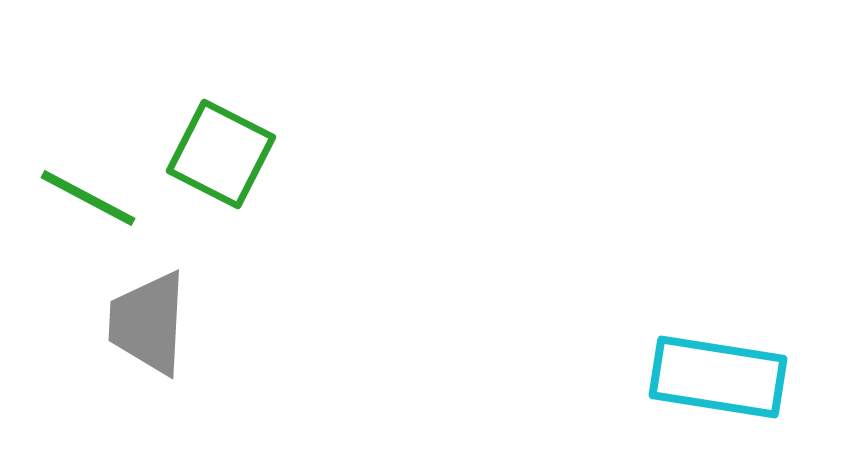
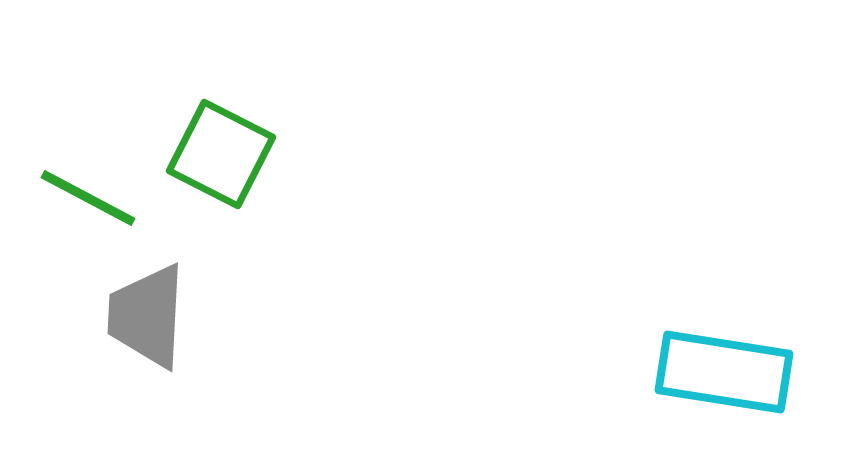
gray trapezoid: moved 1 px left, 7 px up
cyan rectangle: moved 6 px right, 5 px up
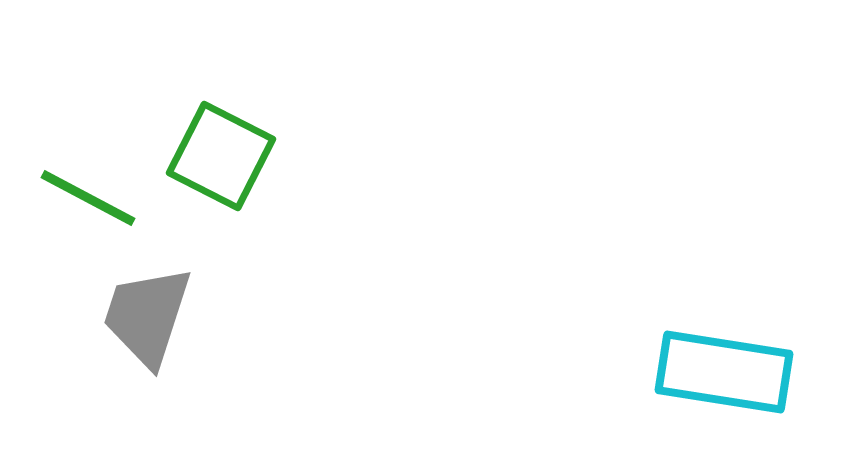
green square: moved 2 px down
gray trapezoid: rotated 15 degrees clockwise
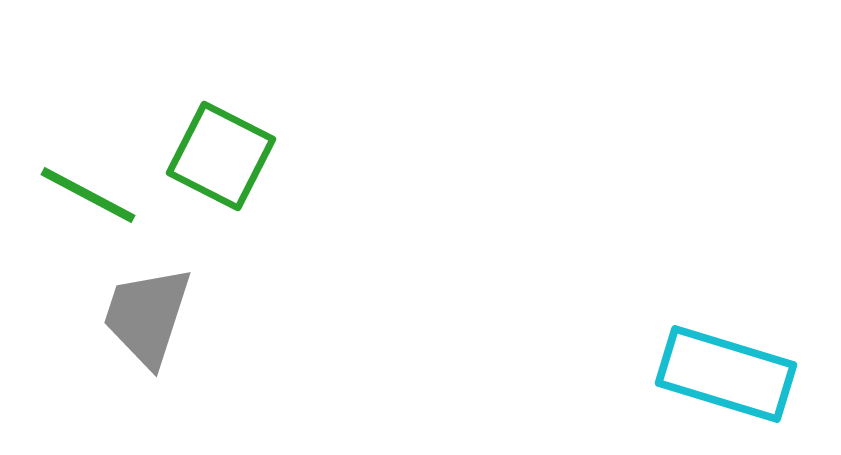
green line: moved 3 px up
cyan rectangle: moved 2 px right, 2 px down; rotated 8 degrees clockwise
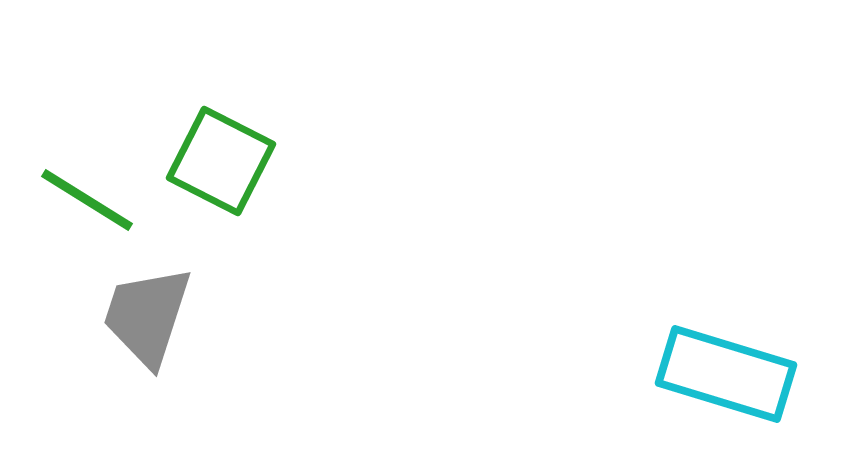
green square: moved 5 px down
green line: moved 1 px left, 5 px down; rotated 4 degrees clockwise
